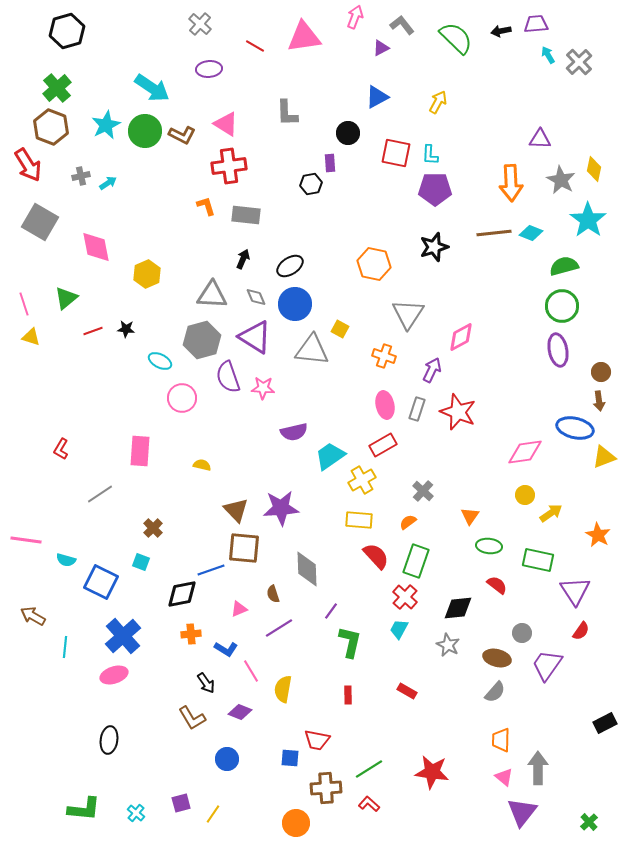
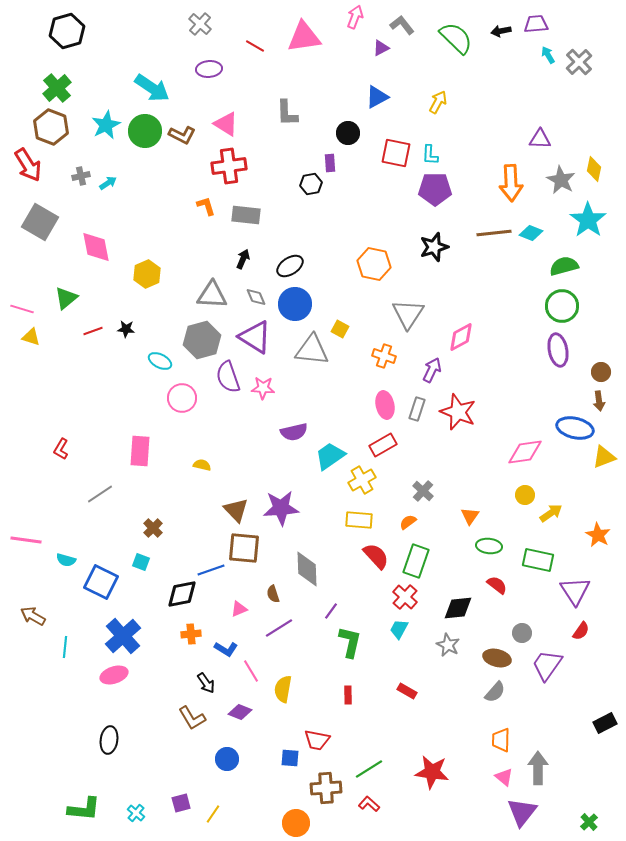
pink line at (24, 304): moved 2 px left, 5 px down; rotated 55 degrees counterclockwise
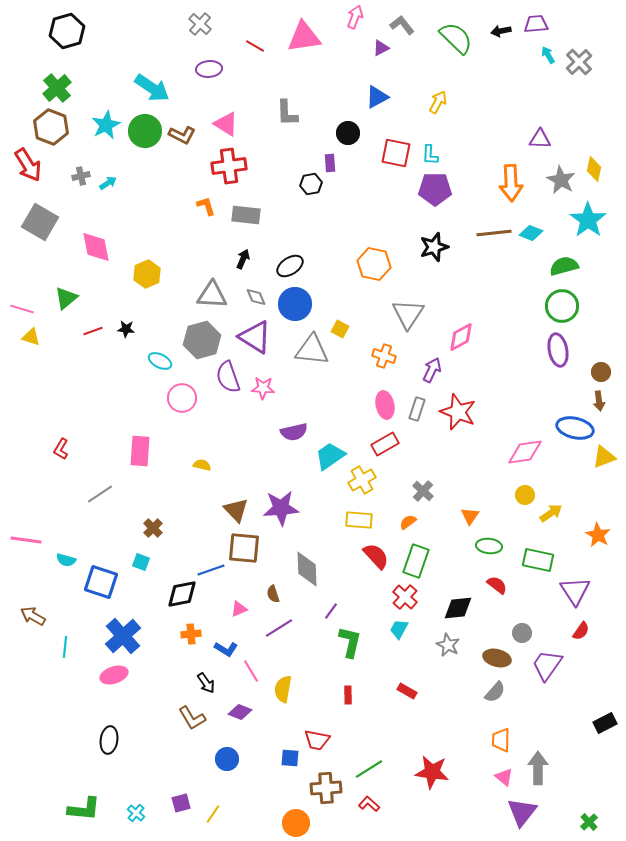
red rectangle at (383, 445): moved 2 px right, 1 px up
blue square at (101, 582): rotated 8 degrees counterclockwise
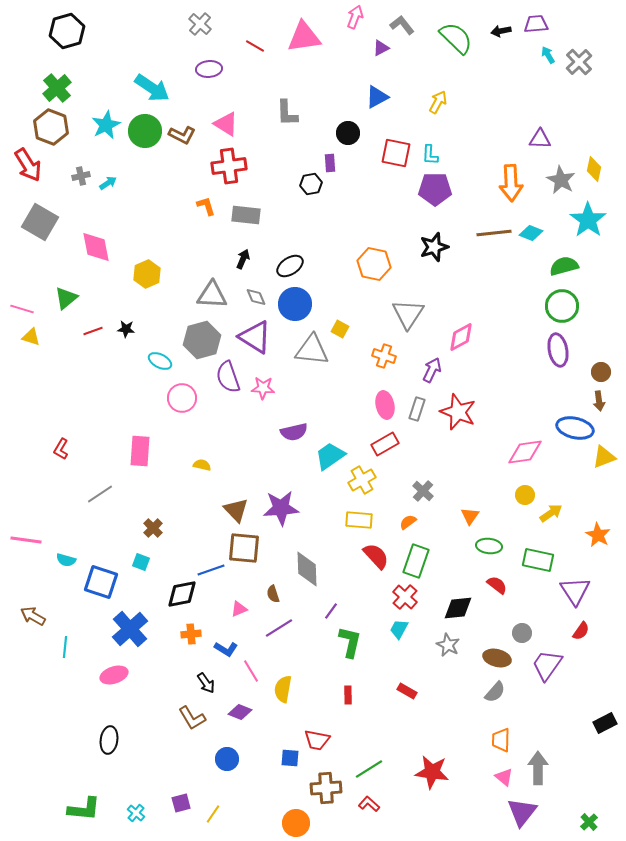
blue cross at (123, 636): moved 7 px right, 7 px up
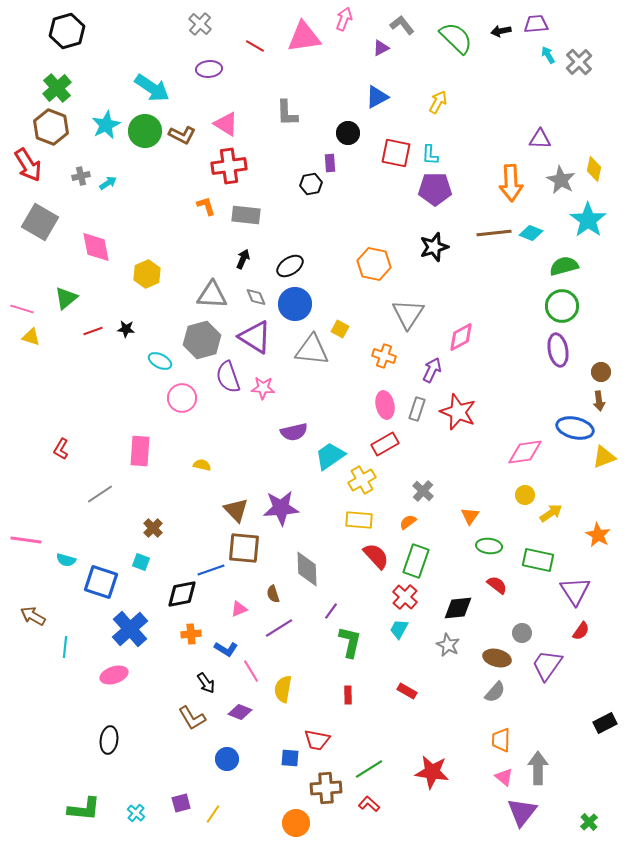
pink arrow at (355, 17): moved 11 px left, 2 px down
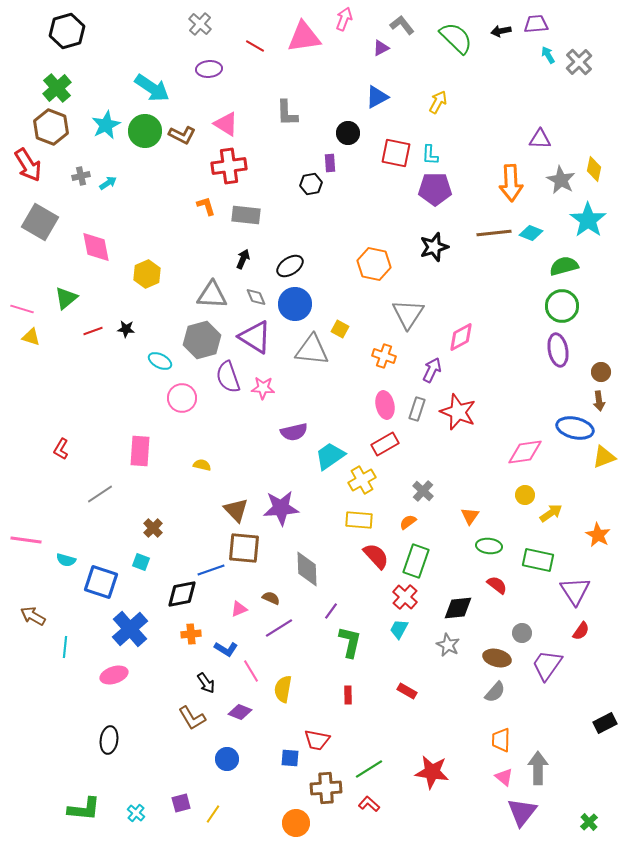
brown semicircle at (273, 594): moved 2 px left, 4 px down; rotated 132 degrees clockwise
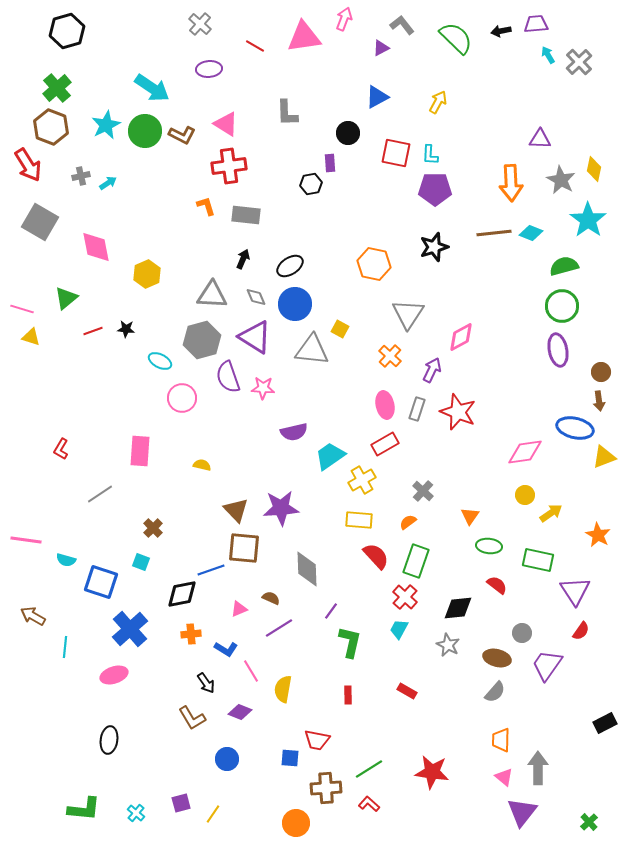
orange cross at (384, 356): moved 6 px right; rotated 25 degrees clockwise
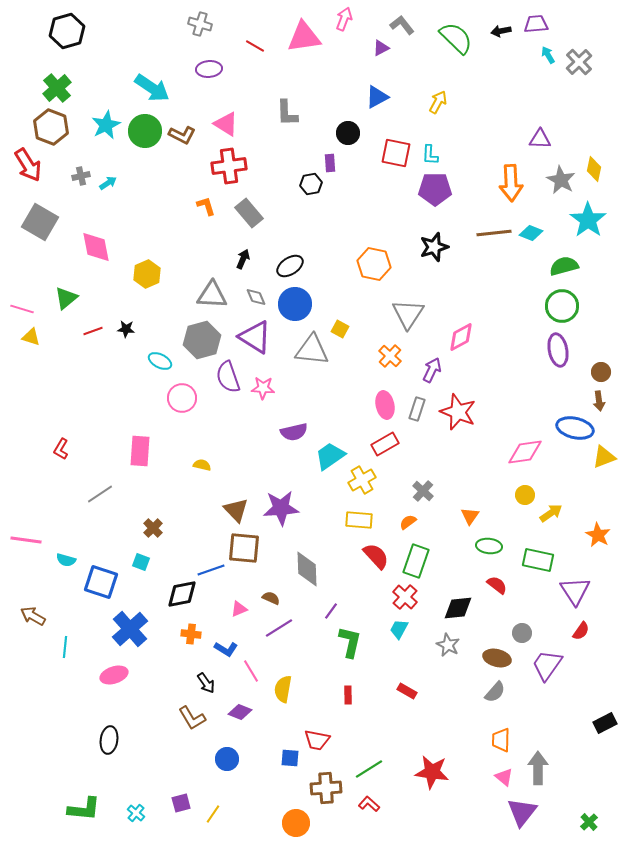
gray cross at (200, 24): rotated 25 degrees counterclockwise
gray rectangle at (246, 215): moved 3 px right, 2 px up; rotated 44 degrees clockwise
orange cross at (191, 634): rotated 12 degrees clockwise
